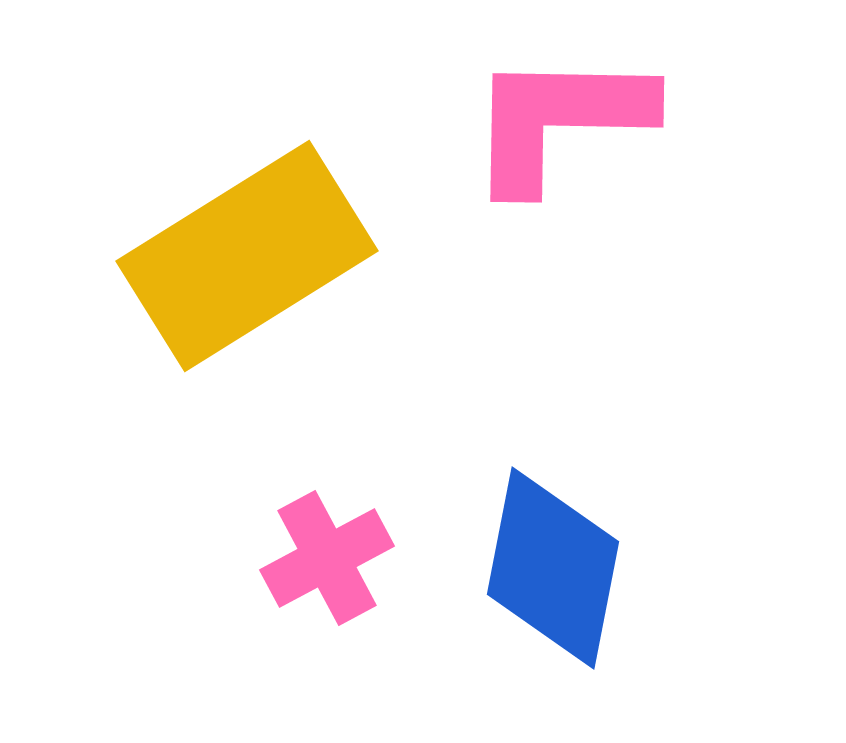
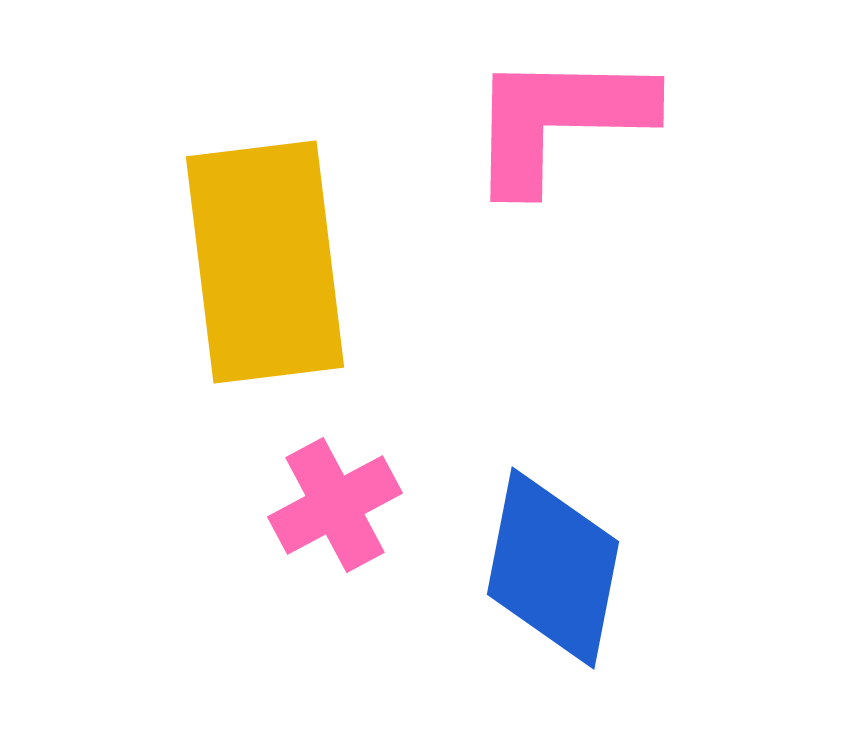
yellow rectangle: moved 18 px right, 6 px down; rotated 65 degrees counterclockwise
pink cross: moved 8 px right, 53 px up
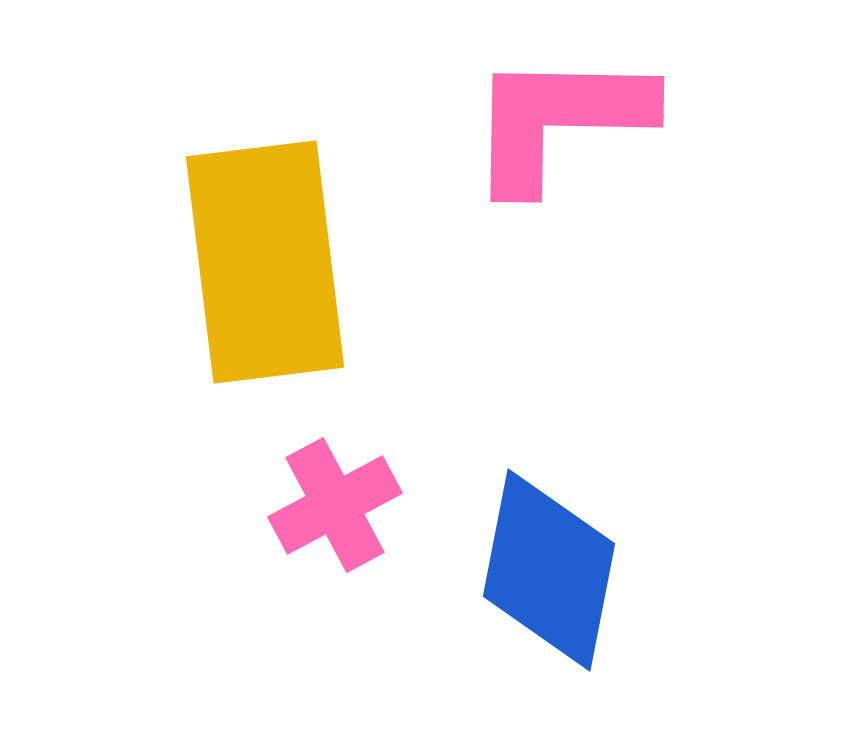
blue diamond: moved 4 px left, 2 px down
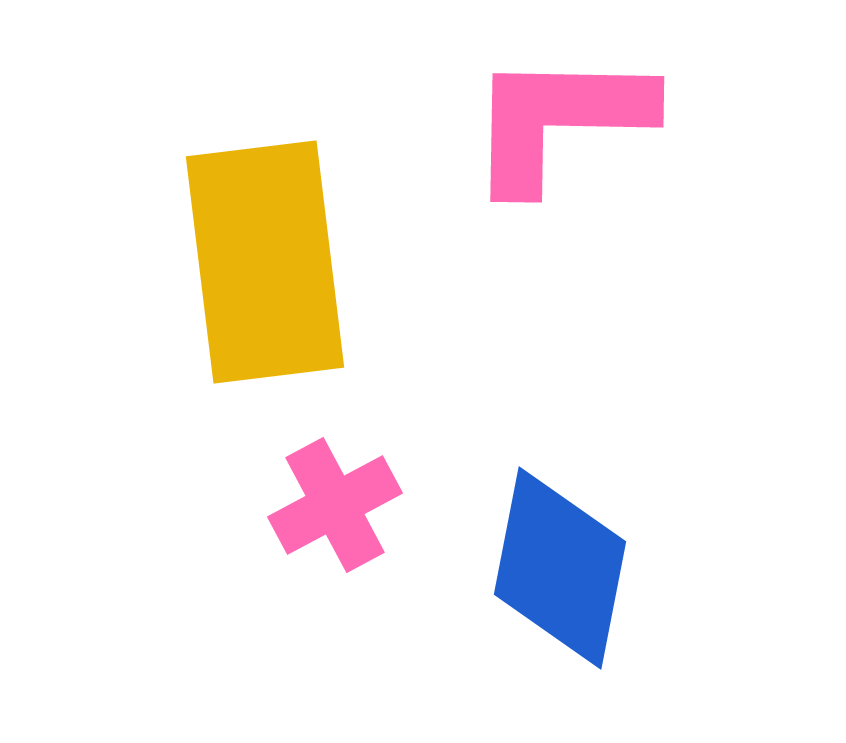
blue diamond: moved 11 px right, 2 px up
